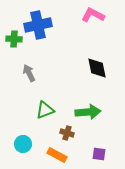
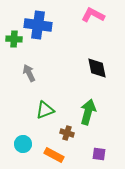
blue cross: rotated 20 degrees clockwise
green arrow: rotated 70 degrees counterclockwise
orange rectangle: moved 3 px left
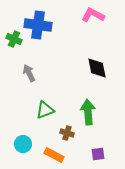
green cross: rotated 21 degrees clockwise
green arrow: rotated 20 degrees counterclockwise
purple square: moved 1 px left; rotated 16 degrees counterclockwise
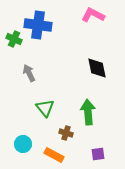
green triangle: moved 2 px up; rotated 48 degrees counterclockwise
brown cross: moved 1 px left
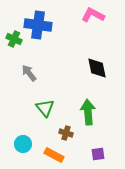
gray arrow: rotated 12 degrees counterclockwise
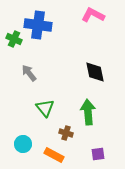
black diamond: moved 2 px left, 4 px down
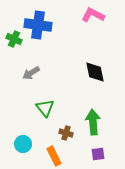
gray arrow: moved 2 px right; rotated 84 degrees counterclockwise
green arrow: moved 5 px right, 10 px down
orange rectangle: moved 1 px down; rotated 36 degrees clockwise
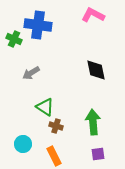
black diamond: moved 1 px right, 2 px up
green triangle: moved 1 px up; rotated 18 degrees counterclockwise
brown cross: moved 10 px left, 7 px up
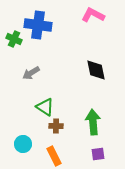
brown cross: rotated 16 degrees counterclockwise
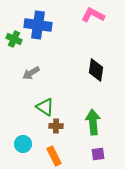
black diamond: rotated 20 degrees clockwise
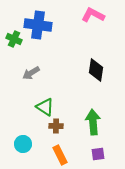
orange rectangle: moved 6 px right, 1 px up
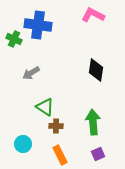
purple square: rotated 16 degrees counterclockwise
